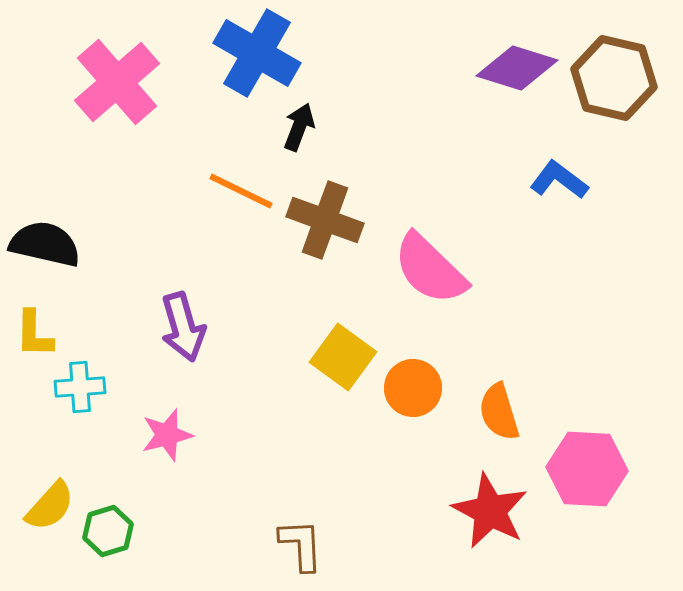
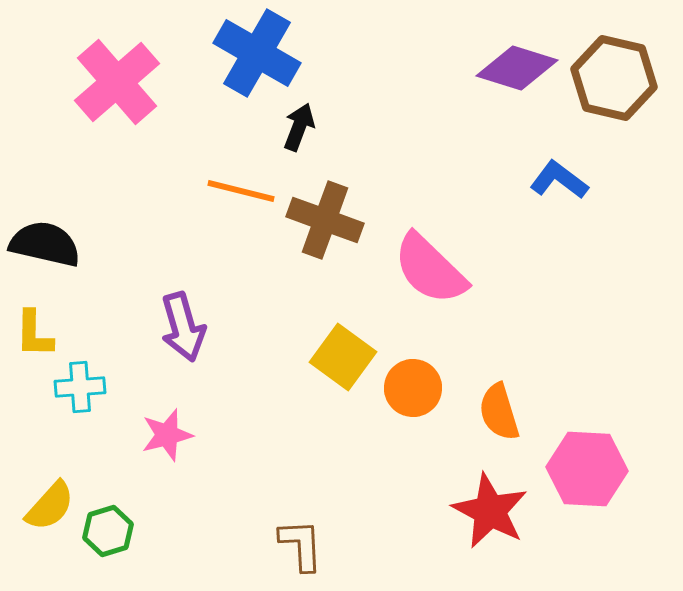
orange line: rotated 12 degrees counterclockwise
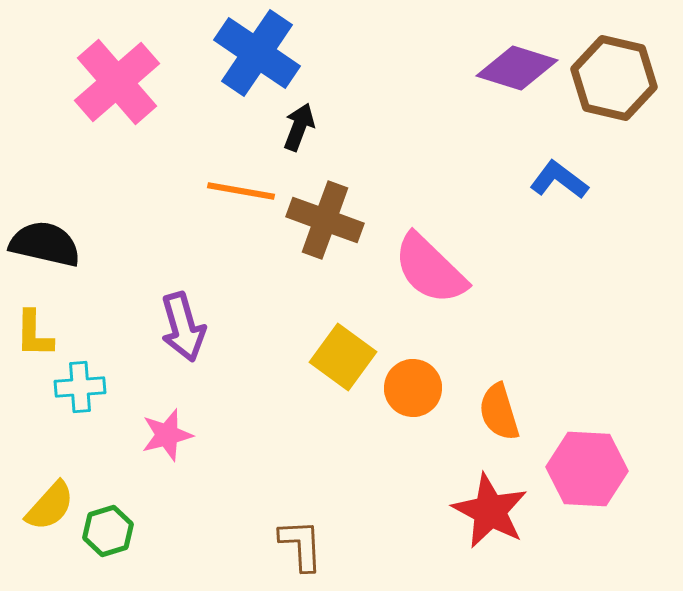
blue cross: rotated 4 degrees clockwise
orange line: rotated 4 degrees counterclockwise
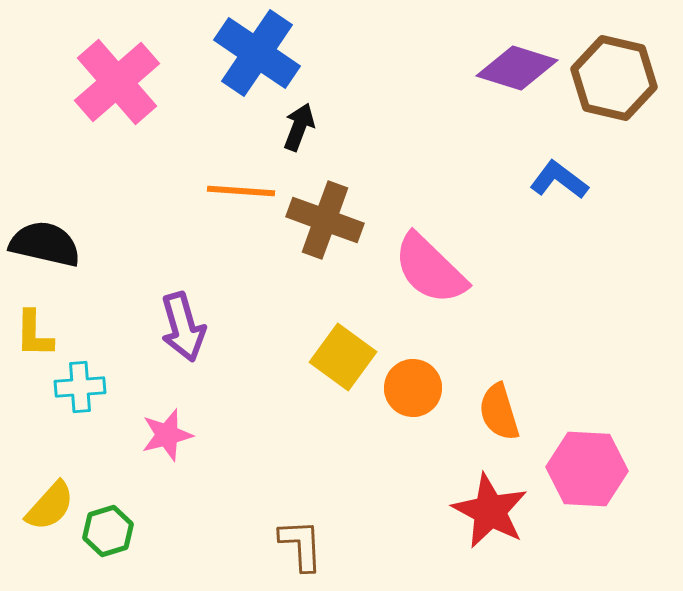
orange line: rotated 6 degrees counterclockwise
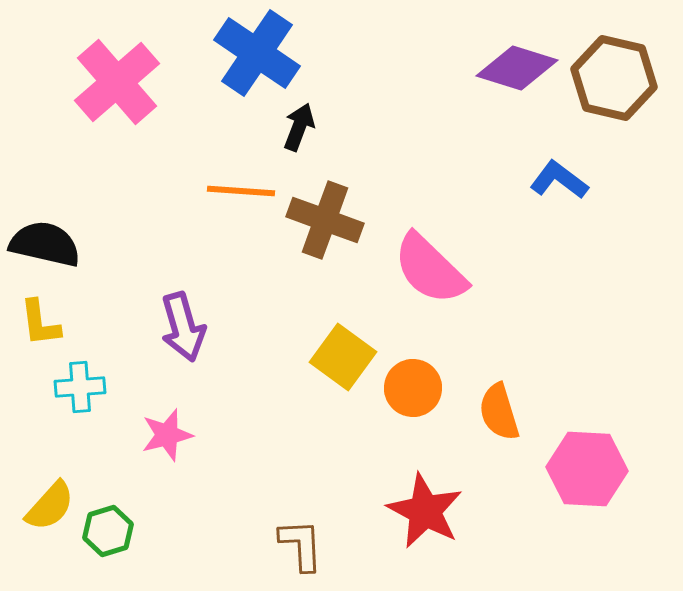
yellow L-shape: moved 6 px right, 11 px up; rotated 8 degrees counterclockwise
red star: moved 65 px left
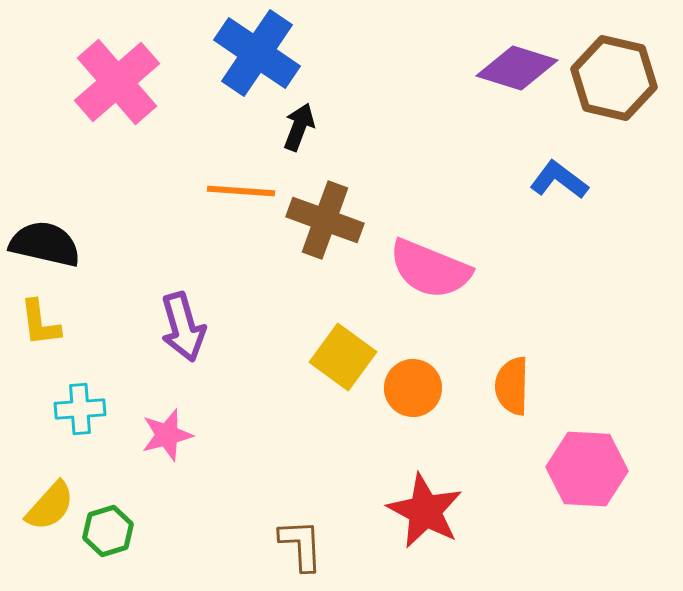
pink semicircle: rotated 22 degrees counterclockwise
cyan cross: moved 22 px down
orange semicircle: moved 13 px right, 26 px up; rotated 18 degrees clockwise
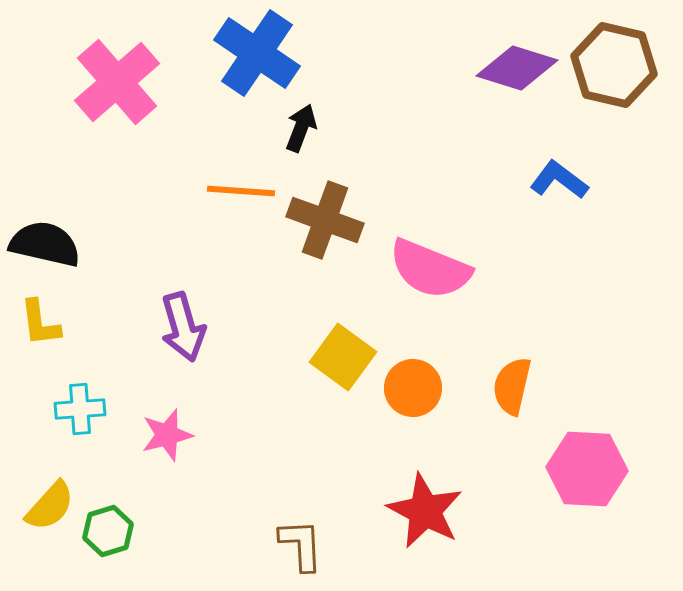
brown hexagon: moved 13 px up
black arrow: moved 2 px right, 1 px down
orange semicircle: rotated 12 degrees clockwise
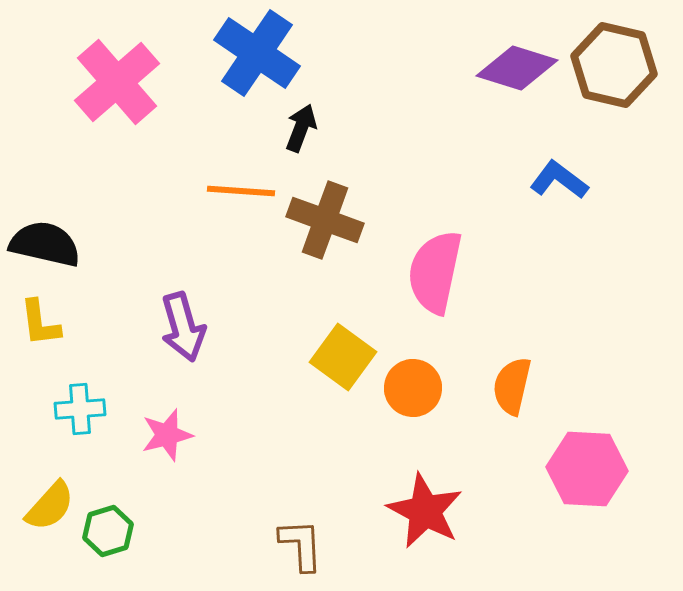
pink semicircle: moved 5 px right, 3 px down; rotated 80 degrees clockwise
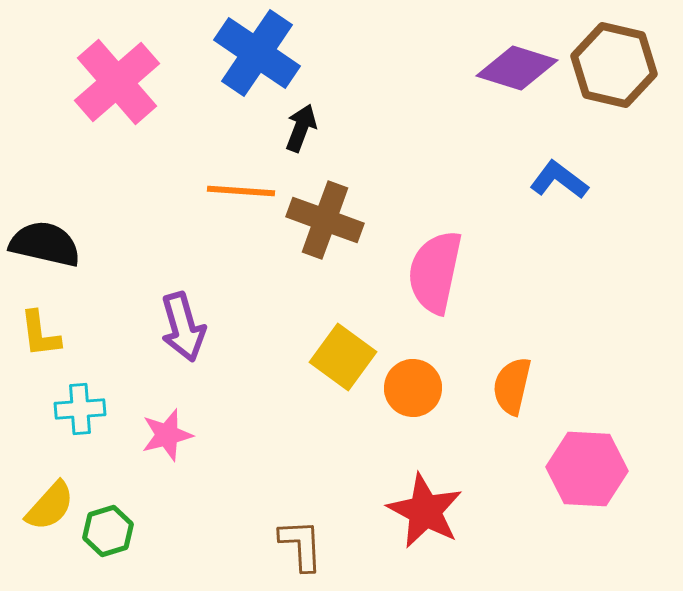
yellow L-shape: moved 11 px down
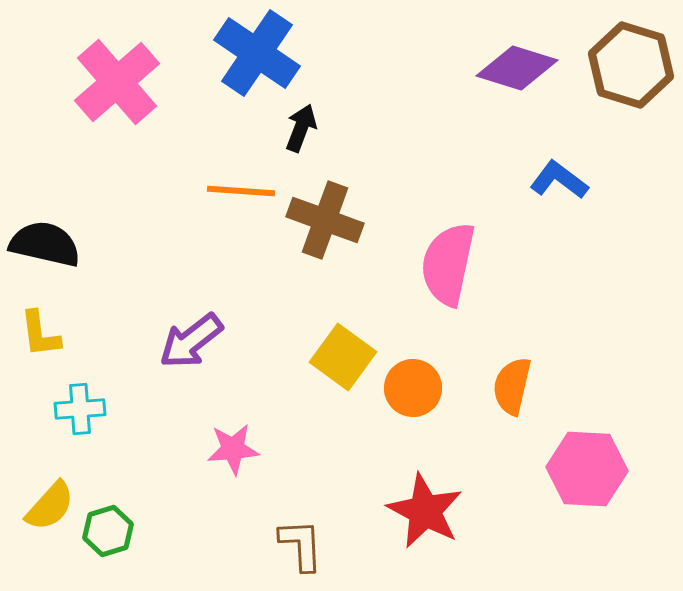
brown hexagon: moved 17 px right; rotated 4 degrees clockwise
pink semicircle: moved 13 px right, 8 px up
purple arrow: moved 8 px right, 14 px down; rotated 68 degrees clockwise
pink star: moved 66 px right, 14 px down; rotated 10 degrees clockwise
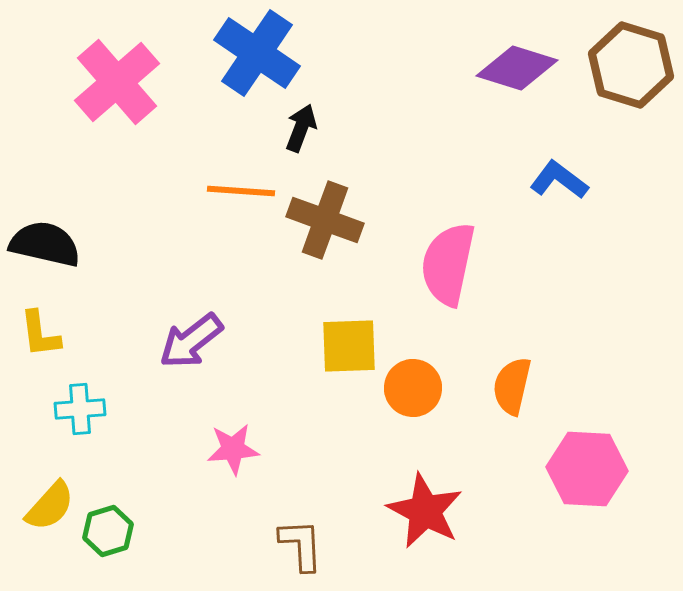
yellow square: moved 6 px right, 11 px up; rotated 38 degrees counterclockwise
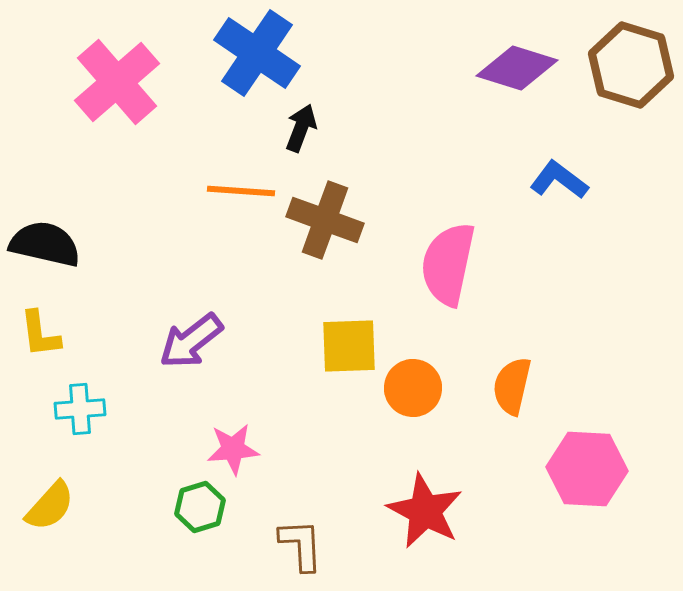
green hexagon: moved 92 px right, 24 px up
